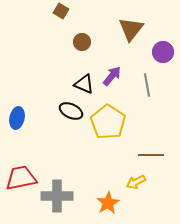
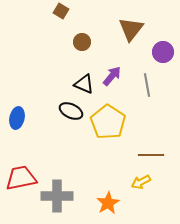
yellow arrow: moved 5 px right
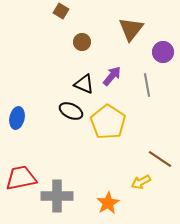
brown line: moved 9 px right, 4 px down; rotated 35 degrees clockwise
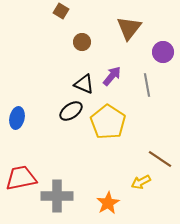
brown triangle: moved 2 px left, 1 px up
black ellipse: rotated 60 degrees counterclockwise
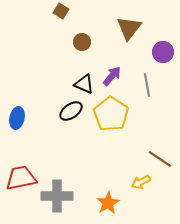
yellow pentagon: moved 3 px right, 8 px up
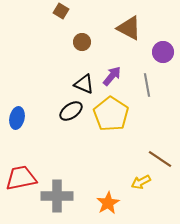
brown triangle: rotated 40 degrees counterclockwise
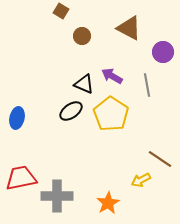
brown circle: moved 6 px up
purple arrow: rotated 100 degrees counterclockwise
yellow arrow: moved 2 px up
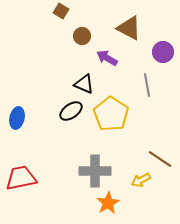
purple arrow: moved 5 px left, 18 px up
gray cross: moved 38 px right, 25 px up
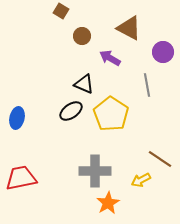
purple arrow: moved 3 px right
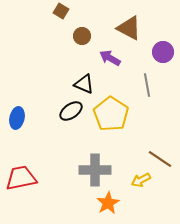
gray cross: moved 1 px up
